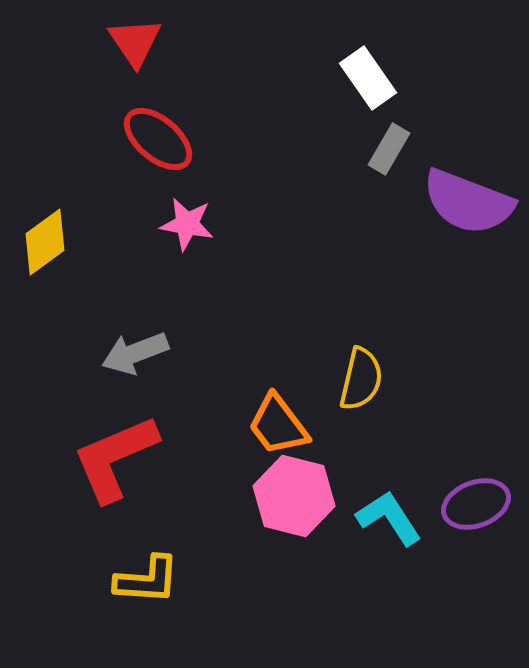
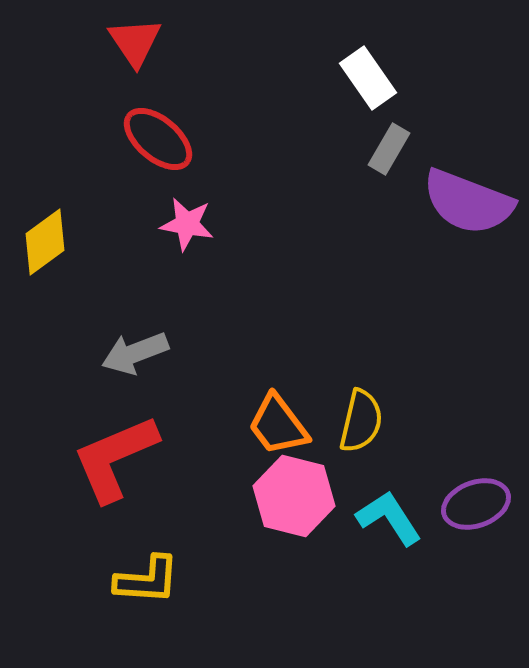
yellow semicircle: moved 42 px down
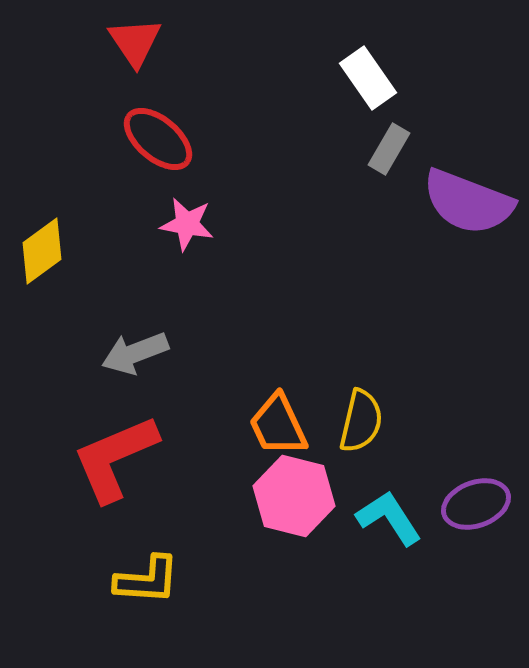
yellow diamond: moved 3 px left, 9 px down
orange trapezoid: rotated 12 degrees clockwise
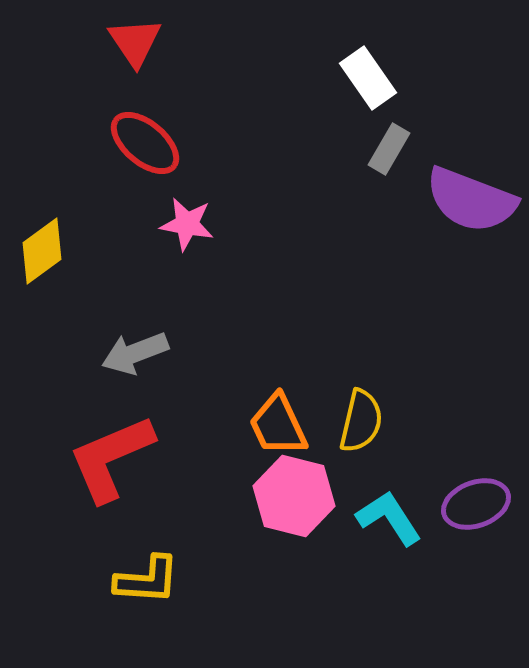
red ellipse: moved 13 px left, 4 px down
purple semicircle: moved 3 px right, 2 px up
red L-shape: moved 4 px left
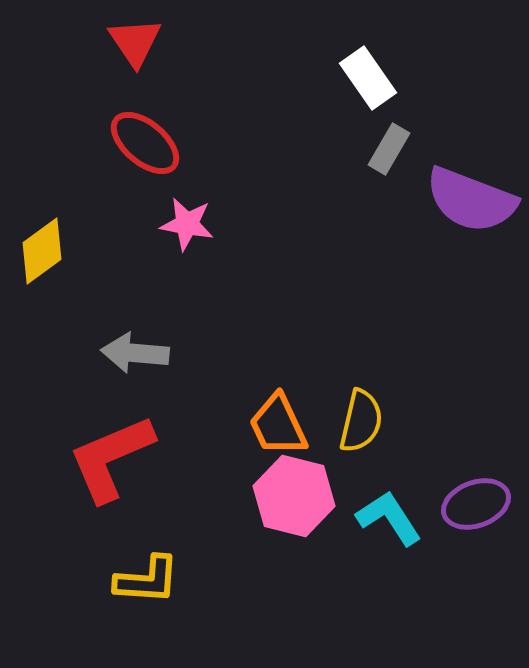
gray arrow: rotated 26 degrees clockwise
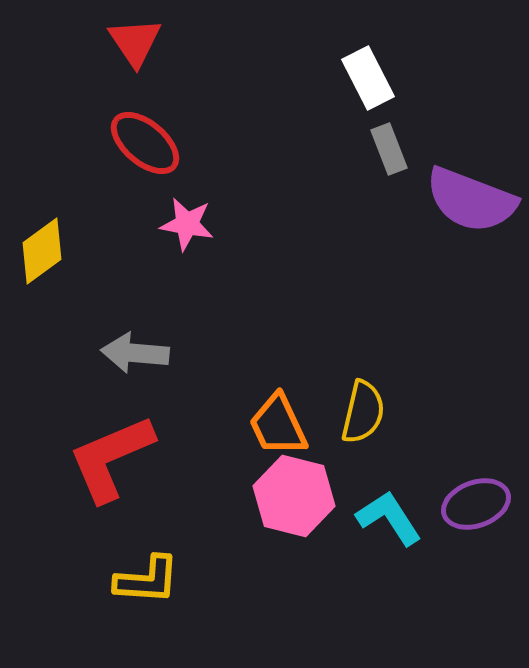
white rectangle: rotated 8 degrees clockwise
gray rectangle: rotated 51 degrees counterclockwise
yellow semicircle: moved 2 px right, 9 px up
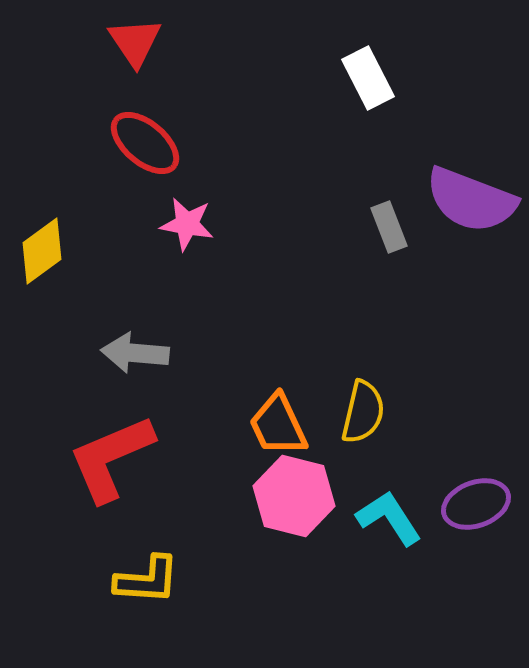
gray rectangle: moved 78 px down
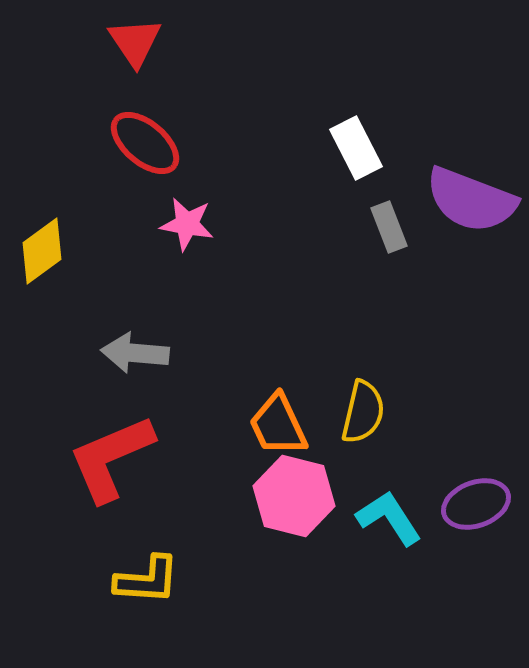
white rectangle: moved 12 px left, 70 px down
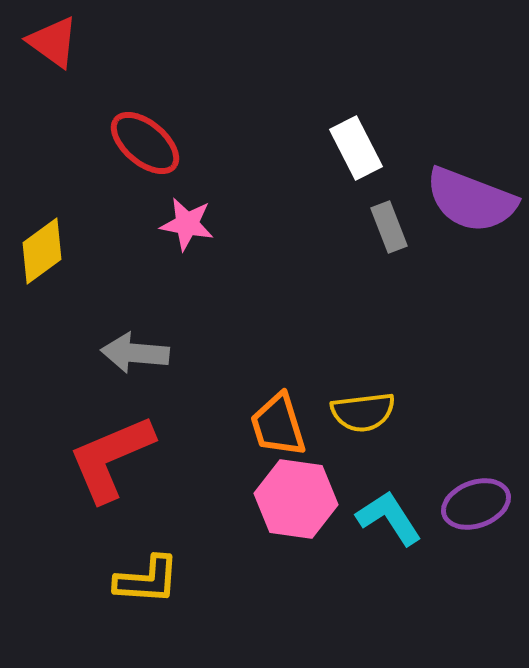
red triangle: moved 82 px left; rotated 20 degrees counterclockwise
yellow semicircle: rotated 70 degrees clockwise
orange trapezoid: rotated 8 degrees clockwise
pink hexagon: moved 2 px right, 3 px down; rotated 6 degrees counterclockwise
